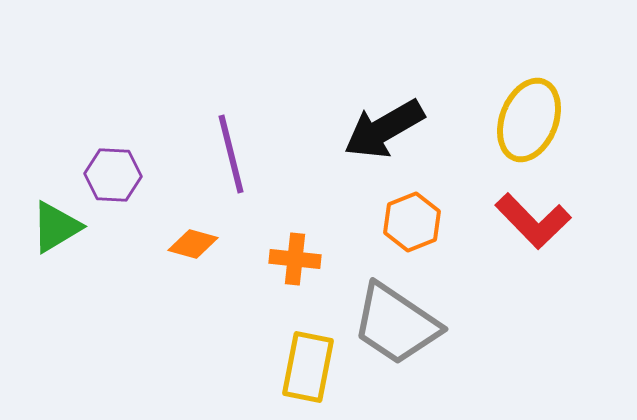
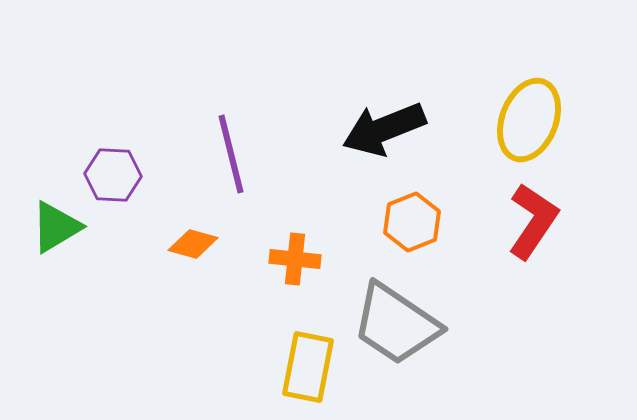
black arrow: rotated 8 degrees clockwise
red L-shape: rotated 102 degrees counterclockwise
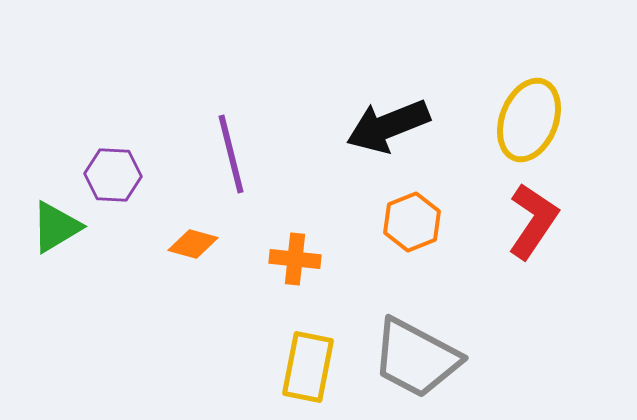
black arrow: moved 4 px right, 3 px up
gray trapezoid: moved 20 px right, 34 px down; rotated 6 degrees counterclockwise
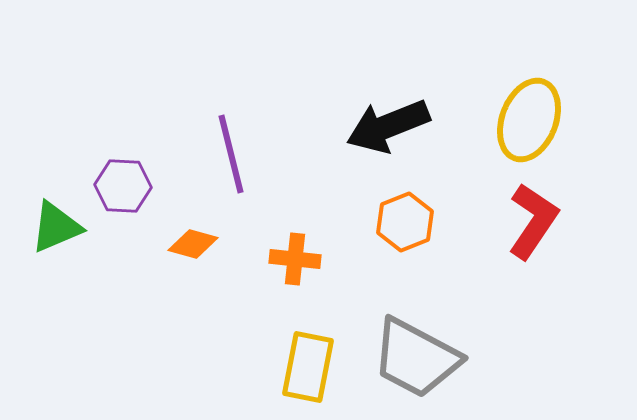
purple hexagon: moved 10 px right, 11 px down
orange hexagon: moved 7 px left
green triangle: rotated 8 degrees clockwise
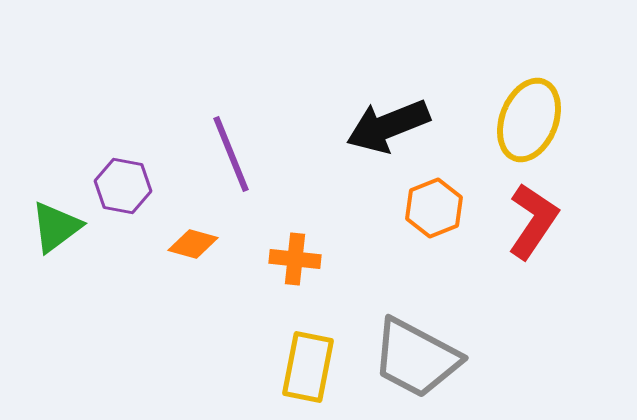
purple line: rotated 8 degrees counterclockwise
purple hexagon: rotated 8 degrees clockwise
orange hexagon: moved 29 px right, 14 px up
green triangle: rotated 14 degrees counterclockwise
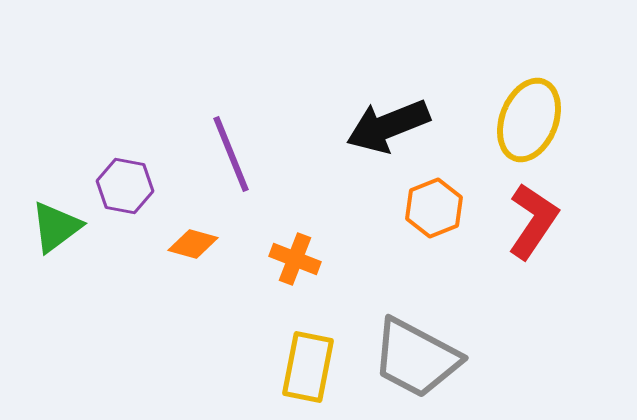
purple hexagon: moved 2 px right
orange cross: rotated 15 degrees clockwise
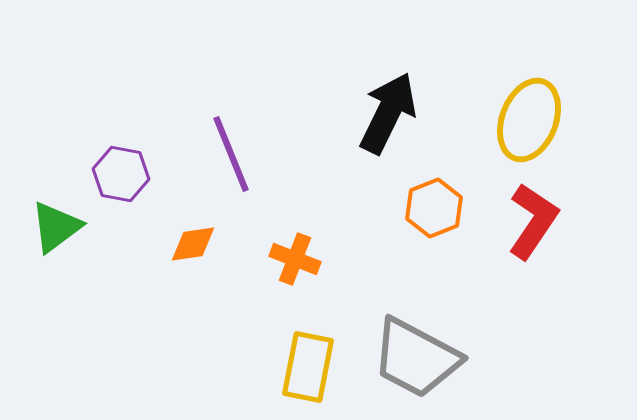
black arrow: moved 13 px up; rotated 138 degrees clockwise
purple hexagon: moved 4 px left, 12 px up
orange diamond: rotated 24 degrees counterclockwise
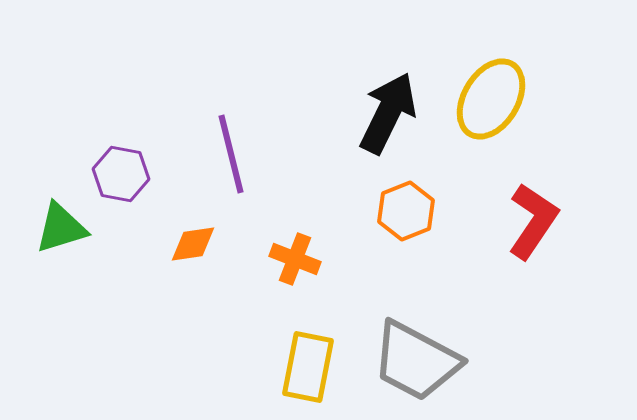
yellow ellipse: moved 38 px left, 21 px up; rotated 10 degrees clockwise
purple line: rotated 8 degrees clockwise
orange hexagon: moved 28 px left, 3 px down
green triangle: moved 5 px right, 1 px down; rotated 20 degrees clockwise
gray trapezoid: moved 3 px down
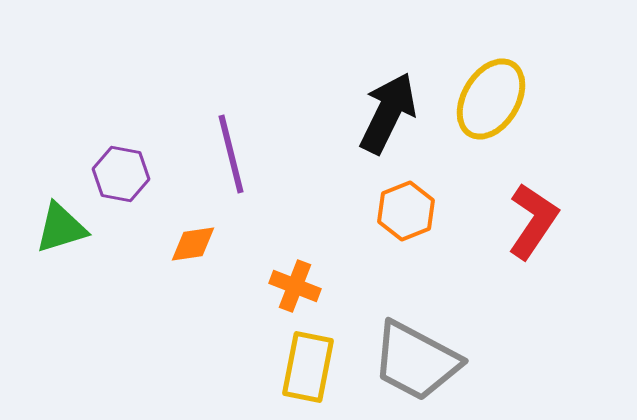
orange cross: moved 27 px down
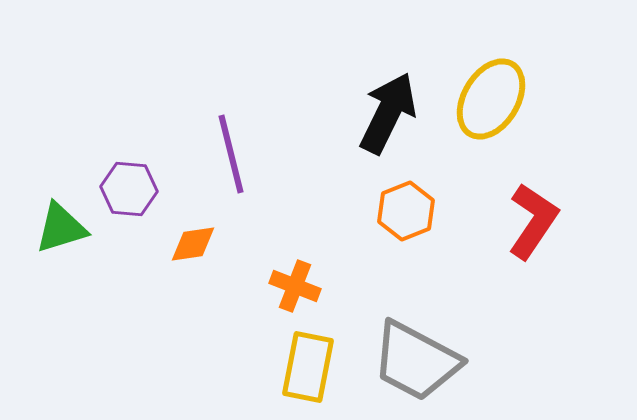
purple hexagon: moved 8 px right, 15 px down; rotated 6 degrees counterclockwise
